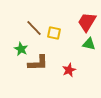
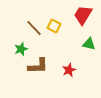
red trapezoid: moved 4 px left, 7 px up
yellow square: moved 7 px up; rotated 16 degrees clockwise
green star: rotated 24 degrees clockwise
brown L-shape: moved 3 px down
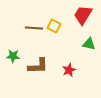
brown line: rotated 42 degrees counterclockwise
green star: moved 8 px left, 7 px down; rotated 24 degrees clockwise
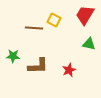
red trapezoid: moved 2 px right
yellow square: moved 6 px up
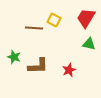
red trapezoid: moved 1 px right, 3 px down
green star: moved 1 px right, 1 px down; rotated 16 degrees clockwise
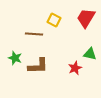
brown line: moved 6 px down
green triangle: moved 1 px right, 10 px down
green star: moved 1 px right, 1 px down
red star: moved 6 px right, 2 px up
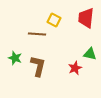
red trapezoid: rotated 25 degrees counterclockwise
brown line: moved 3 px right
brown L-shape: rotated 75 degrees counterclockwise
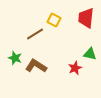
brown line: moved 2 px left; rotated 36 degrees counterclockwise
brown L-shape: moved 2 px left; rotated 70 degrees counterclockwise
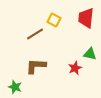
green star: moved 29 px down
brown L-shape: rotated 30 degrees counterclockwise
